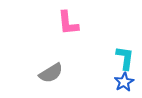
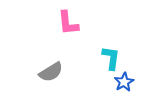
cyan L-shape: moved 14 px left
gray semicircle: moved 1 px up
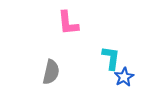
gray semicircle: rotated 45 degrees counterclockwise
blue star: moved 5 px up
